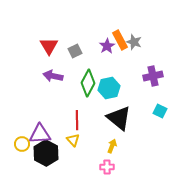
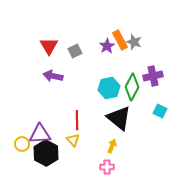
green diamond: moved 44 px right, 4 px down
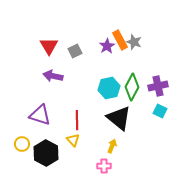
purple cross: moved 5 px right, 10 px down
purple triangle: moved 19 px up; rotated 20 degrees clockwise
pink cross: moved 3 px left, 1 px up
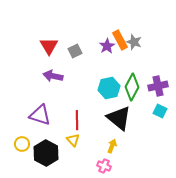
pink cross: rotated 24 degrees clockwise
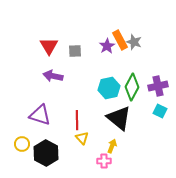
gray square: rotated 24 degrees clockwise
yellow triangle: moved 9 px right, 2 px up
pink cross: moved 5 px up; rotated 24 degrees counterclockwise
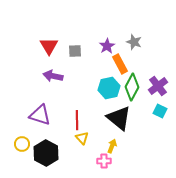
orange rectangle: moved 24 px down
purple cross: rotated 24 degrees counterclockwise
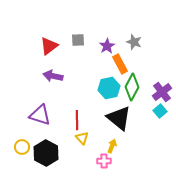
red triangle: rotated 24 degrees clockwise
gray square: moved 3 px right, 11 px up
purple cross: moved 4 px right, 6 px down
cyan square: rotated 24 degrees clockwise
yellow circle: moved 3 px down
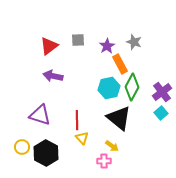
cyan square: moved 1 px right, 2 px down
yellow arrow: rotated 104 degrees clockwise
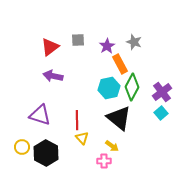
red triangle: moved 1 px right, 1 px down
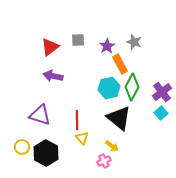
pink cross: rotated 24 degrees counterclockwise
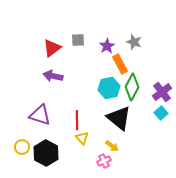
red triangle: moved 2 px right, 1 px down
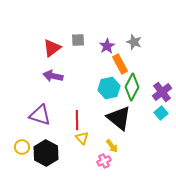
yellow arrow: rotated 16 degrees clockwise
